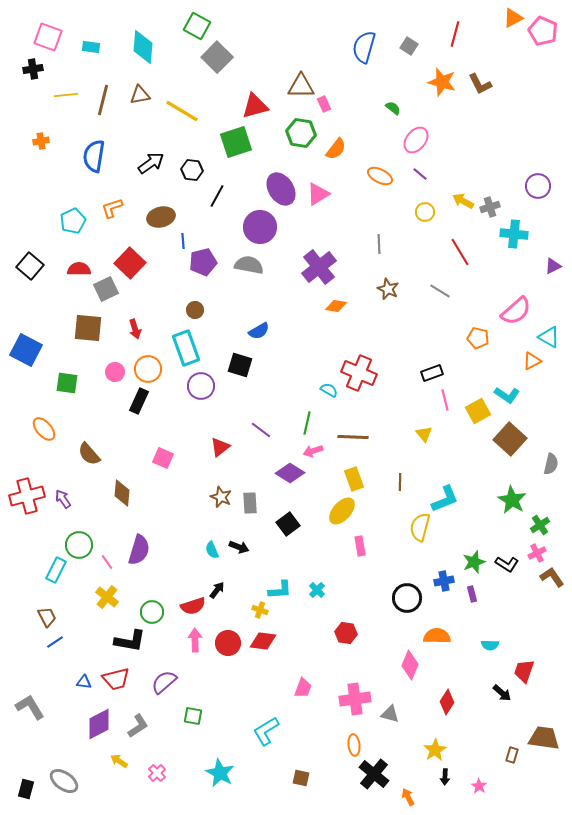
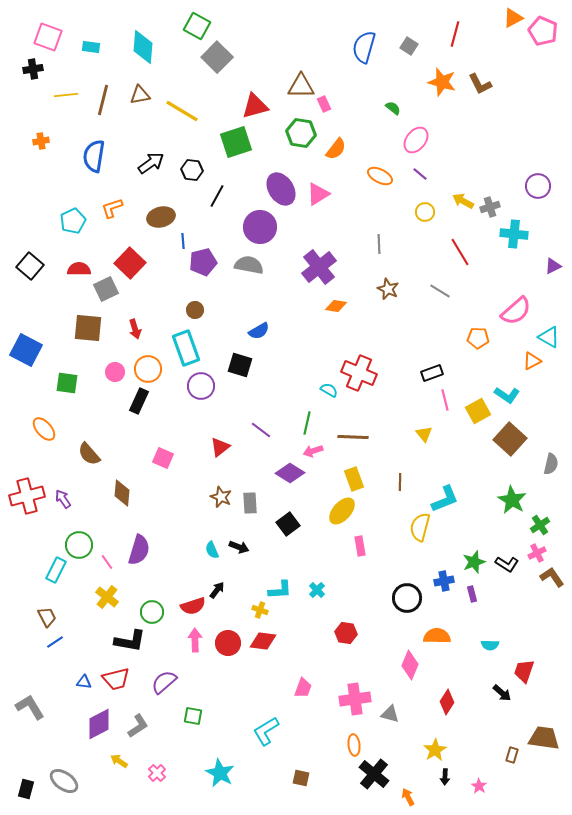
orange pentagon at (478, 338): rotated 10 degrees counterclockwise
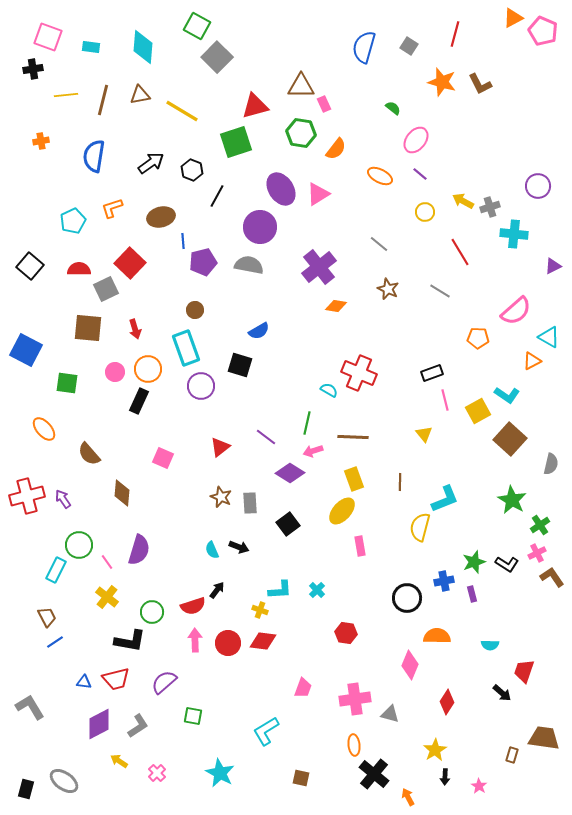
black hexagon at (192, 170): rotated 15 degrees clockwise
gray line at (379, 244): rotated 48 degrees counterclockwise
purple line at (261, 430): moved 5 px right, 7 px down
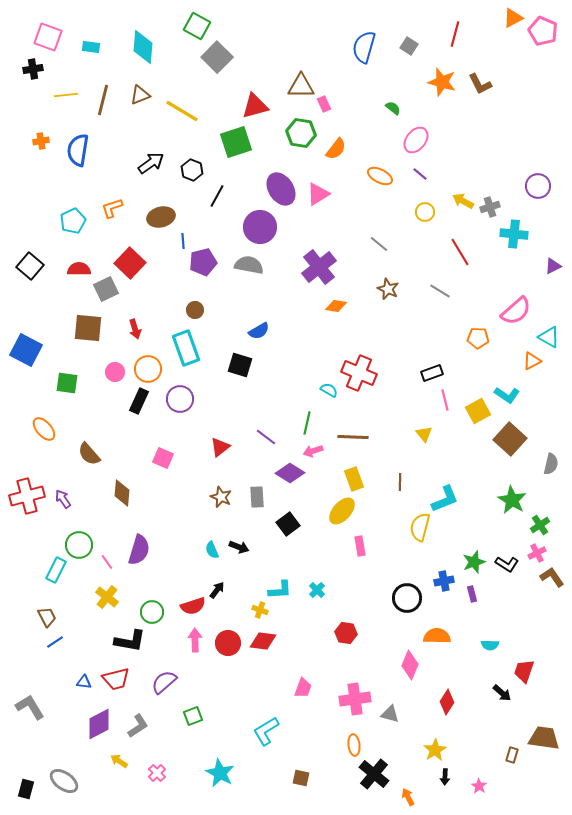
brown triangle at (140, 95): rotated 10 degrees counterclockwise
blue semicircle at (94, 156): moved 16 px left, 6 px up
purple circle at (201, 386): moved 21 px left, 13 px down
gray rectangle at (250, 503): moved 7 px right, 6 px up
green square at (193, 716): rotated 30 degrees counterclockwise
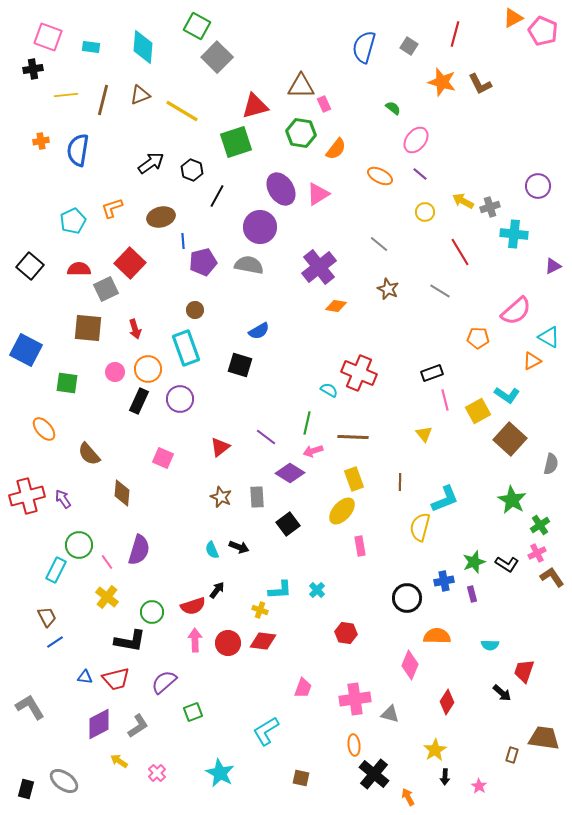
blue triangle at (84, 682): moved 1 px right, 5 px up
green square at (193, 716): moved 4 px up
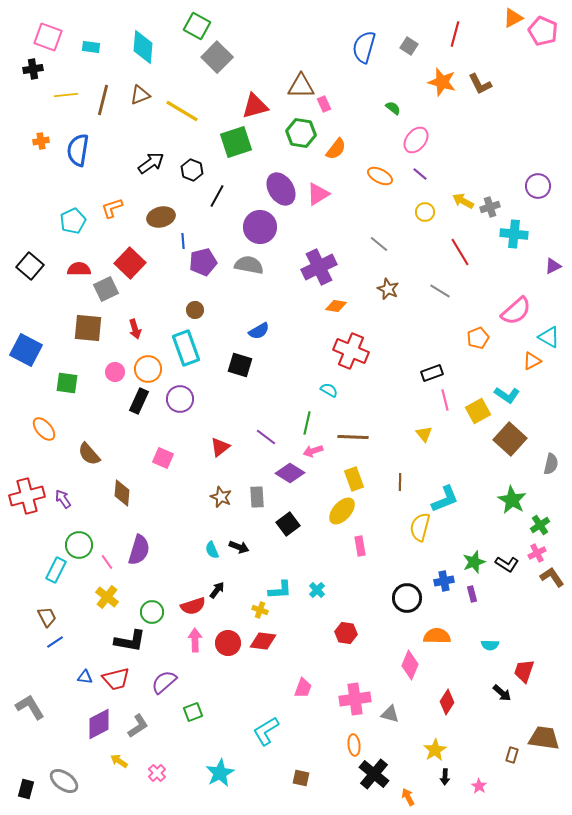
purple cross at (319, 267): rotated 12 degrees clockwise
orange pentagon at (478, 338): rotated 25 degrees counterclockwise
red cross at (359, 373): moved 8 px left, 22 px up
cyan star at (220, 773): rotated 16 degrees clockwise
